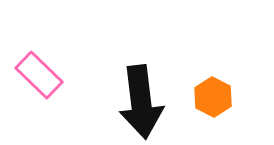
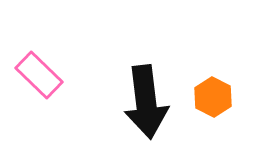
black arrow: moved 5 px right
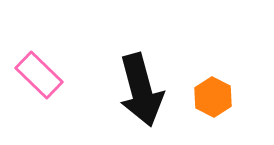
black arrow: moved 5 px left, 12 px up; rotated 8 degrees counterclockwise
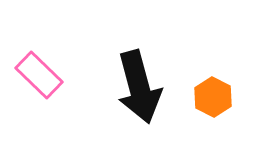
black arrow: moved 2 px left, 3 px up
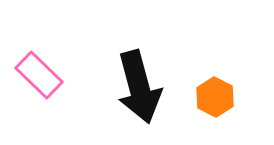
orange hexagon: moved 2 px right
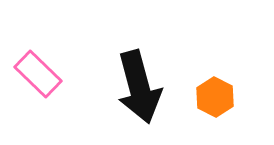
pink rectangle: moved 1 px left, 1 px up
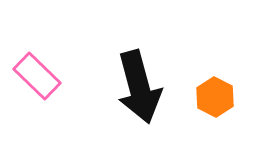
pink rectangle: moved 1 px left, 2 px down
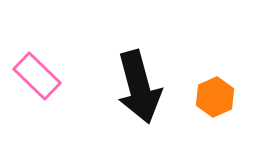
orange hexagon: rotated 9 degrees clockwise
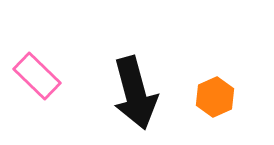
black arrow: moved 4 px left, 6 px down
